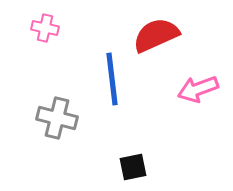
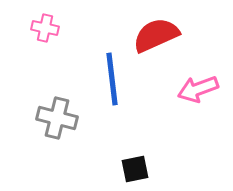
black square: moved 2 px right, 2 px down
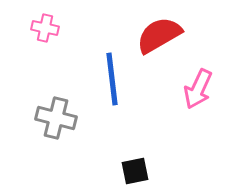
red semicircle: moved 3 px right; rotated 6 degrees counterclockwise
pink arrow: rotated 45 degrees counterclockwise
gray cross: moved 1 px left
black square: moved 2 px down
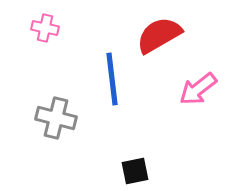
pink arrow: rotated 27 degrees clockwise
